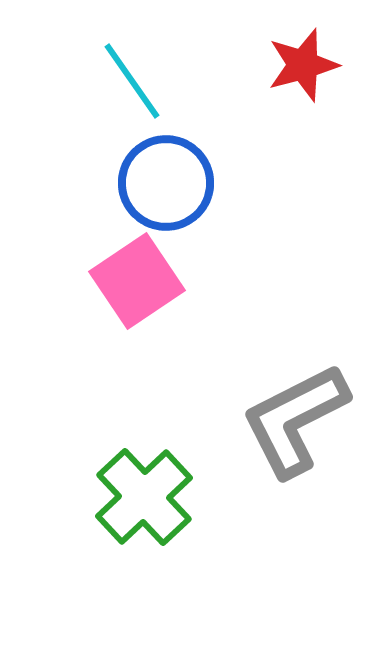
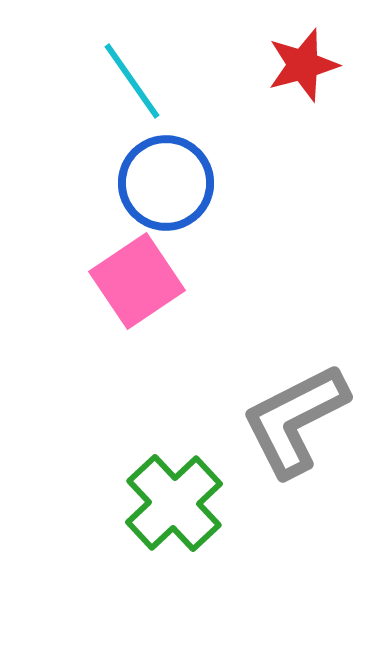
green cross: moved 30 px right, 6 px down
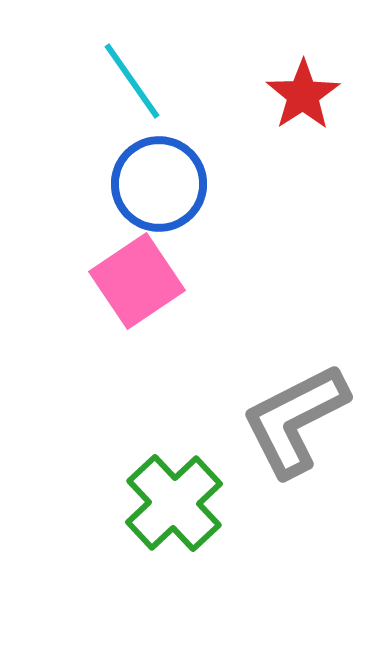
red star: moved 30 px down; rotated 18 degrees counterclockwise
blue circle: moved 7 px left, 1 px down
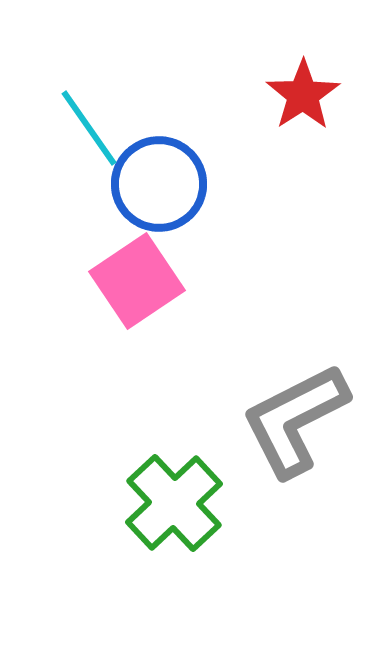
cyan line: moved 43 px left, 47 px down
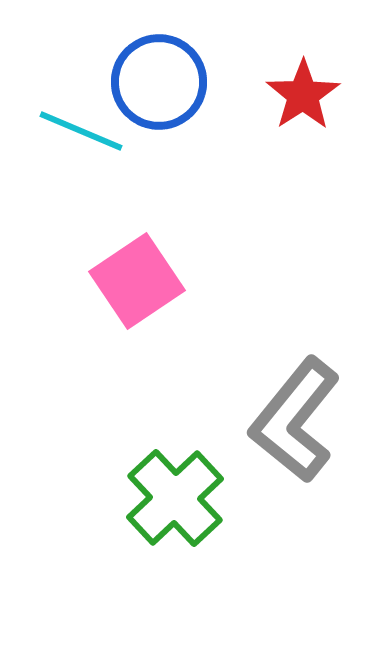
cyan line: moved 8 px left, 3 px down; rotated 32 degrees counterclockwise
blue circle: moved 102 px up
gray L-shape: rotated 24 degrees counterclockwise
green cross: moved 1 px right, 5 px up
